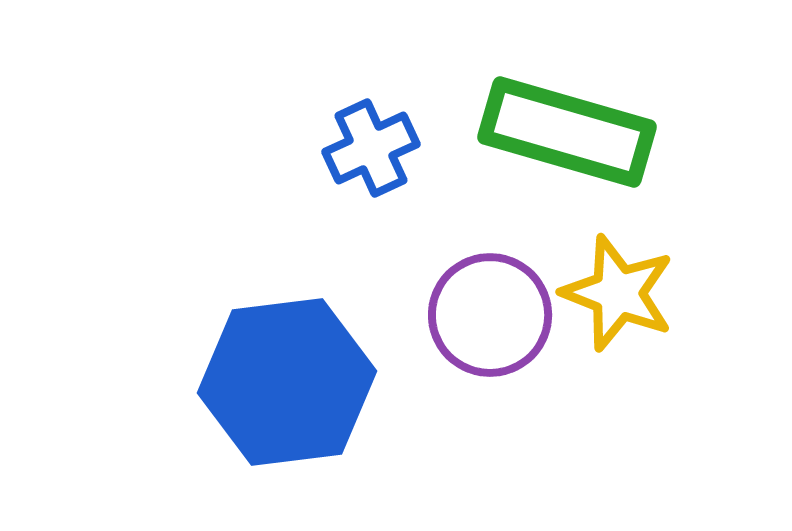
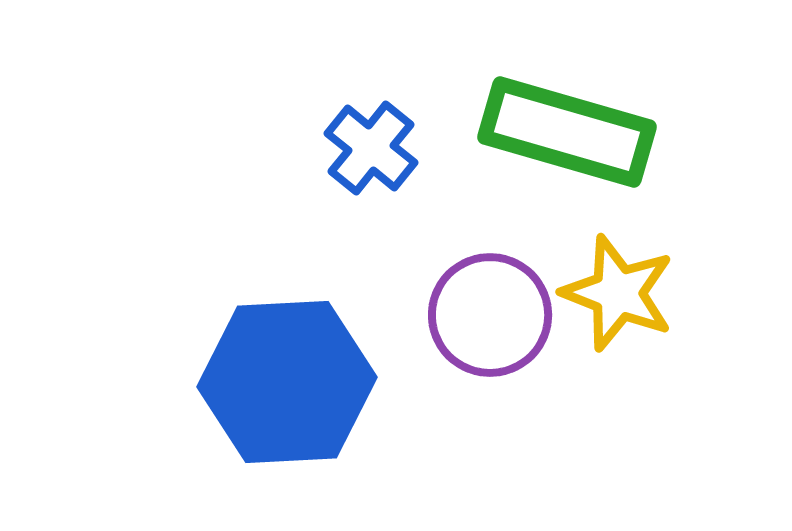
blue cross: rotated 26 degrees counterclockwise
blue hexagon: rotated 4 degrees clockwise
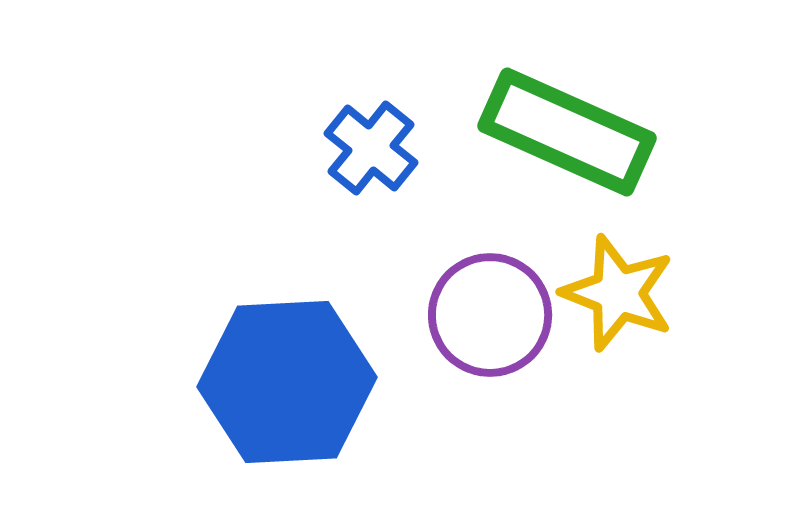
green rectangle: rotated 8 degrees clockwise
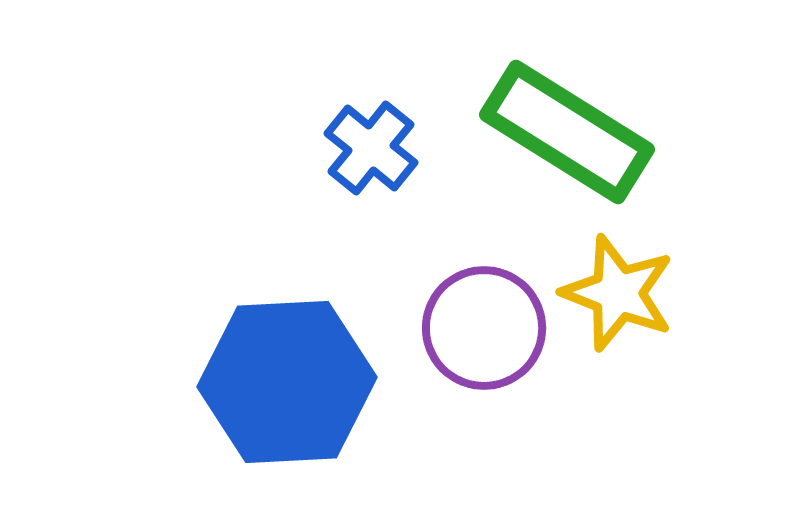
green rectangle: rotated 8 degrees clockwise
purple circle: moved 6 px left, 13 px down
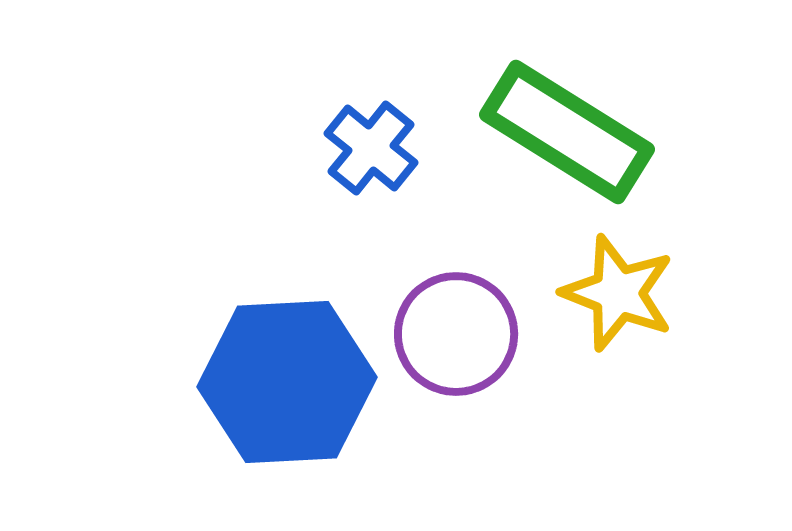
purple circle: moved 28 px left, 6 px down
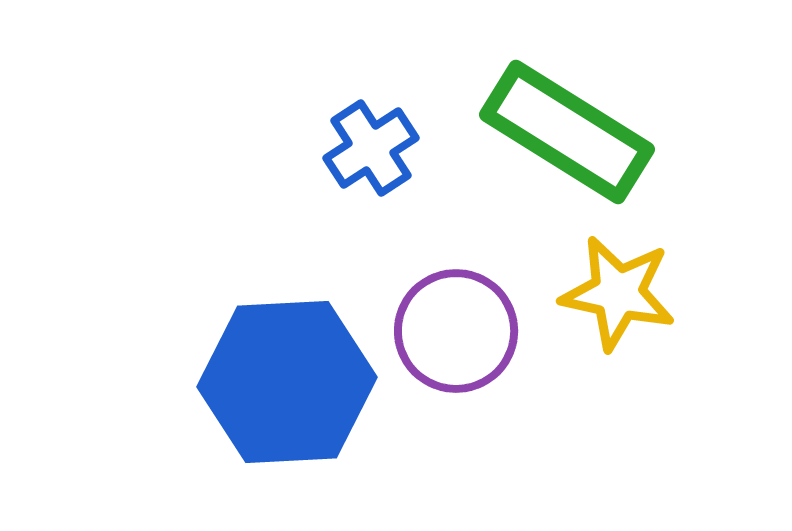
blue cross: rotated 18 degrees clockwise
yellow star: rotated 9 degrees counterclockwise
purple circle: moved 3 px up
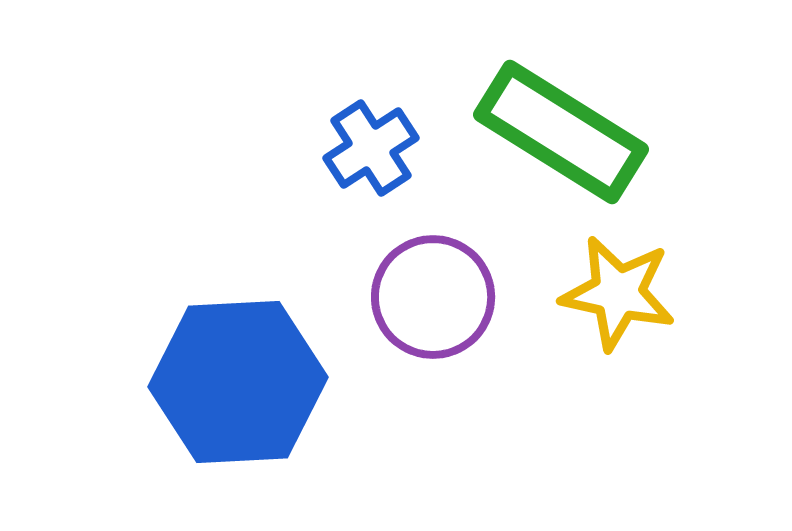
green rectangle: moved 6 px left
purple circle: moved 23 px left, 34 px up
blue hexagon: moved 49 px left
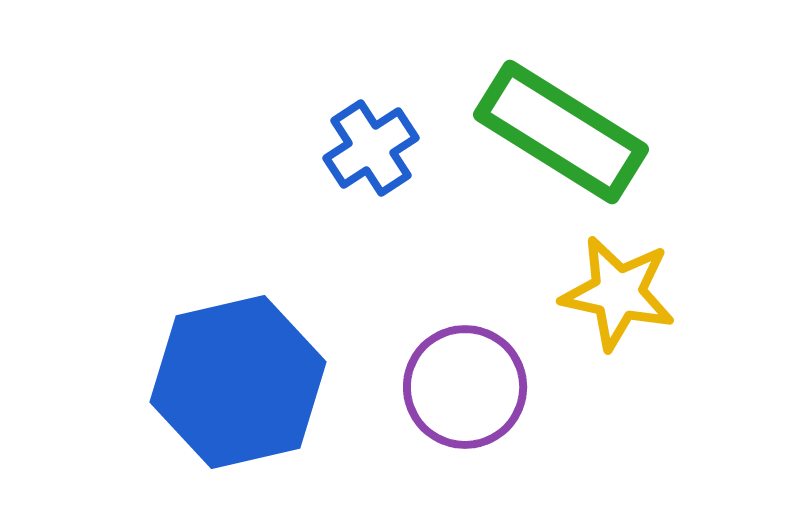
purple circle: moved 32 px right, 90 px down
blue hexagon: rotated 10 degrees counterclockwise
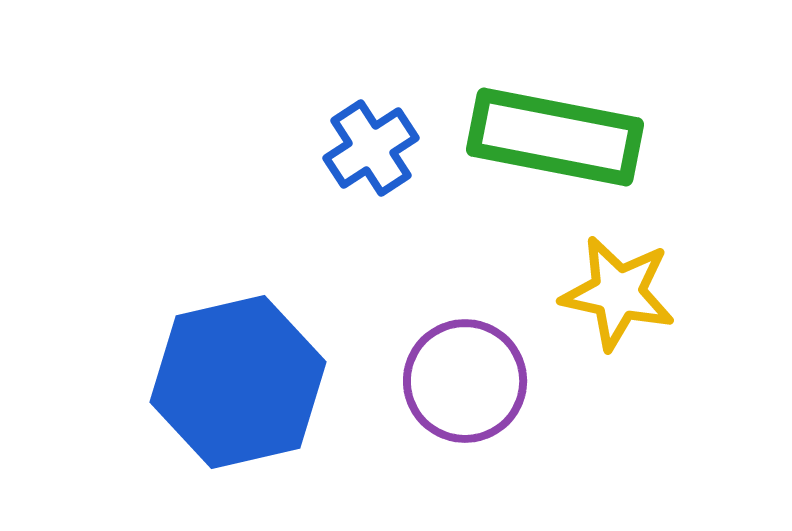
green rectangle: moved 6 px left, 5 px down; rotated 21 degrees counterclockwise
purple circle: moved 6 px up
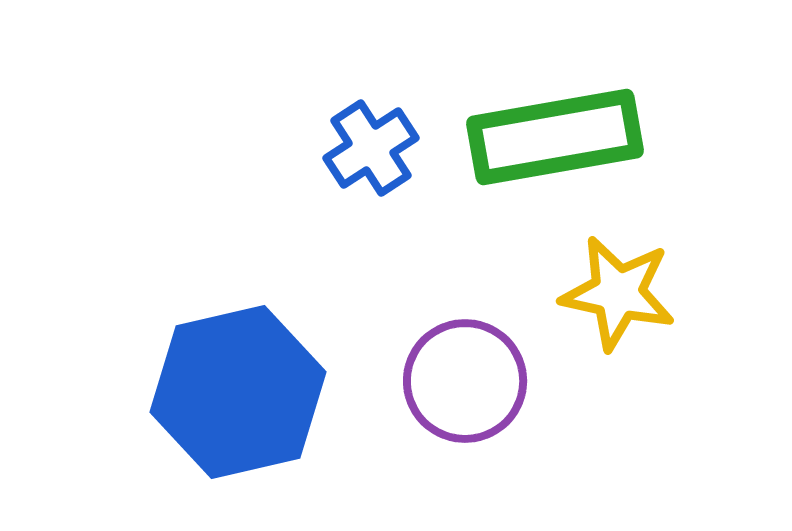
green rectangle: rotated 21 degrees counterclockwise
blue hexagon: moved 10 px down
